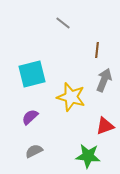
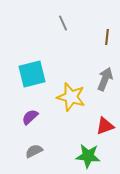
gray line: rotated 28 degrees clockwise
brown line: moved 10 px right, 13 px up
gray arrow: moved 1 px right, 1 px up
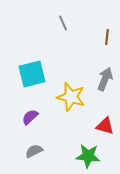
red triangle: rotated 36 degrees clockwise
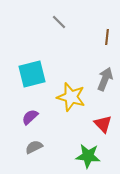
gray line: moved 4 px left, 1 px up; rotated 21 degrees counterclockwise
red triangle: moved 2 px left, 2 px up; rotated 30 degrees clockwise
gray semicircle: moved 4 px up
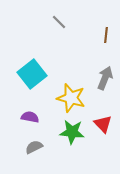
brown line: moved 1 px left, 2 px up
cyan square: rotated 24 degrees counterclockwise
gray arrow: moved 1 px up
yellow star: moved 1 px down
purple semicircle: rotated 54 degrees clockwise
green star: moved 16 px left, 24 px up
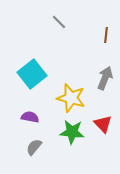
gray semicircle: rotated 24 degrees counterclockwise
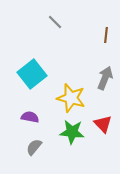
gray line: moved 4 px left
